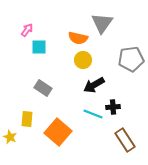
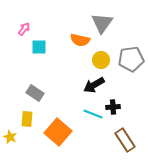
pink arrow: moved 3 px left, 1 px up
orange semicircle: moved 2 px right, 2 px down
yellow circle: moved 18 px right
gray rectangle: moved 8 px left, 5 px down
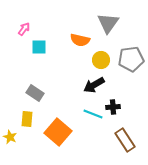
gray triangle: moved 6 px right
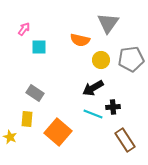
black arrow: moved 1 px left, 3 px down
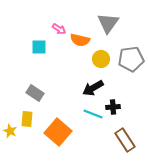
pink arrow: moved 35 px right; rotated 88 degrees clockwise
yellow circle: moved 1 px up
yellow star: moved 6 px up
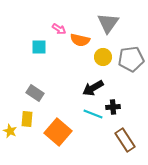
yellow circle: moved 2 px right, 2 px up
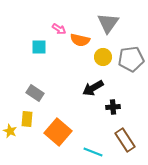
cyan line: moved 38 px down
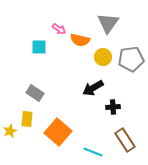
yellow star: rotated 24 degrees clockwise
